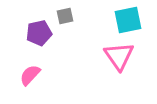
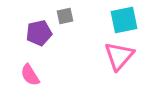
cyan square: moved 4 px left
pink triangle: rotated 16 degrees clockwise
pink semicircle: rotated 75 degrees counterclockwise
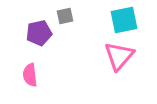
pink semicircle: rotated 25 degrees clockwise
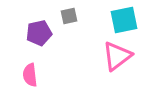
gray square: moved 4 px right
pink triangle: moved 2 px left; rotated 12 degrees clockwise
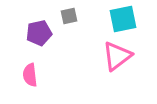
cyan square: moved 1 px left, 1 px up
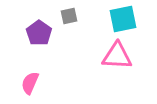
purple pentagon: rotated 25 degrees counterclockwise
pink triangle: rotated 40 degrees clockwise
pink semicircle: moved 8 px down; rotated 30 degrees clockwise
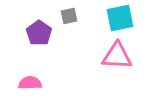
cyan square: moved 3 px left, 1 px up
pink semicircle: rotated 65 degrees clockwise
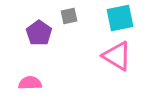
pink triangle: rotated 28 degrees clockwise
